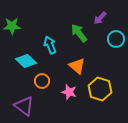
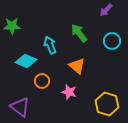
purple arrow: moved 6 px right, 8 px up
cyan circle: moved 4 px left, 2 px down
cyan diamond: rotated 20 degrees counterclockwise
yellow hexagon: moved 7 px right, 15 px down
purple triangle: moved 4 px left, 1 px down
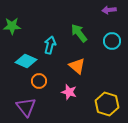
purple arrow: moved 3 px right; rotated 40 degrees clockwise
cyan arrow: rotated 36 degrees clockwise
orange circle: moved 3 px left
purple triangle: moved 6 px right; rotated 15 degrees clockwise
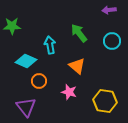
cyan arrow: rotated 24 degrees counterclockwise
yellow hexagon: moved 2 px left, 3 px up; rotated 10 degrees counterclockwise
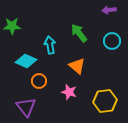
yellow hexagon: rotated 15 degrees counterclockwise
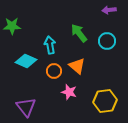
cyan circle: moved 5 px left
orange circle: moved 15 px right, 10 px up
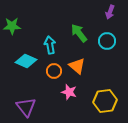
purple arrow: moved 1 px right, 2 px down; rotated 64 degrees counterclockwise
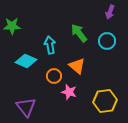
orange circle: moved 5 px down
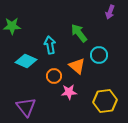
cyan circle: moved 8 px left, 14 px down
pink star: rotated 21 degrees counterclockwise
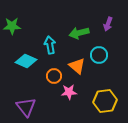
purple arrow: moved 2 px left, 12 px down
green arrow: rotated 66 degrees counterclockwise
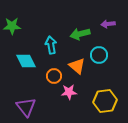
purple arrow: rotated 64 degrees clockwise
green arrow: moved 1 px right, 1 px down
cyan arrow: moved 1 px right
cyan diamond: rotated 40 degrees clockwise
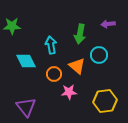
green arrow: rotated 66 degrees counterclockwise
orange circle: moved 2 px up
